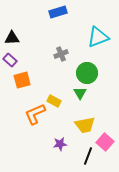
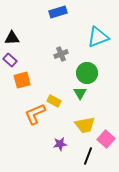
pink square: moved 1 px right, 3 px up
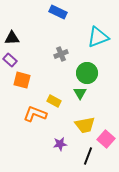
blue rectangle: rotated 42 degrees clockwise
orange square: rotated 30 degrees clockwise
orange L-shape: rotated 45 degrees clockwise
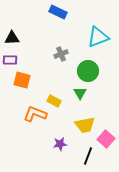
purple rectangle: rotated 40 degrees counterclockwise
green circle: moved 1 px right, 2 px up
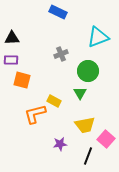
purple rectangle: moved 1 px right
orange L-shape: rotated 35 degrees counterclockwise
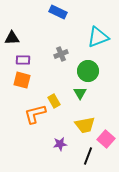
purple rectangle: moved 12 px right
yellow rectangle: rotated 32 degrees clockwise
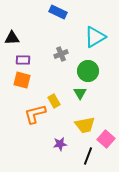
cyan triangle: moved 3 px left; rotated 10 degrees counterclockwise
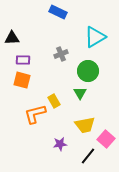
black line: rotated 18 degrees clockwise
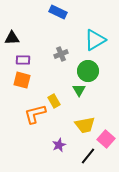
cyan triangle: moved 3 px down
green triangle: moved 1 px left, 3 px up
purple star: moved 1 px left, 1 px down; rotated 16 degrees counterclockwise
